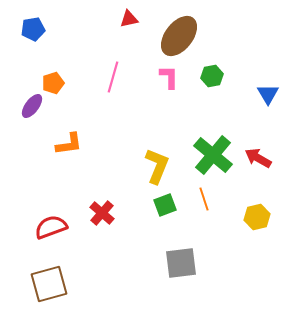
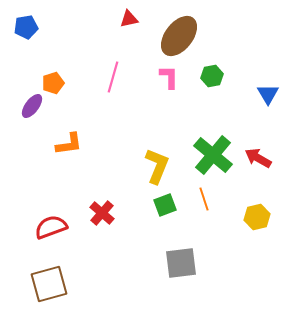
blue pentagon: moved 7 px left, 2 px up
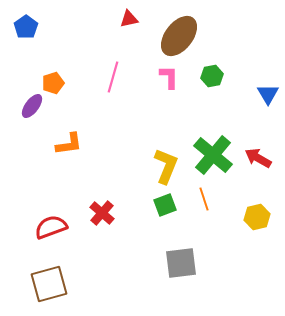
blue pentagon: rotated 25 degrees counterclockwise
yellow L-shape: moved 9 px right
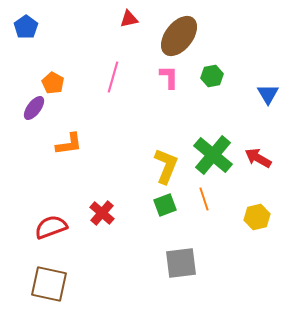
orange pentagon: rotated 25 degrees counterclockwise
purple ellipse: moved 2 px right, 2 px down
brown square: rotated 27 degrees clockwise
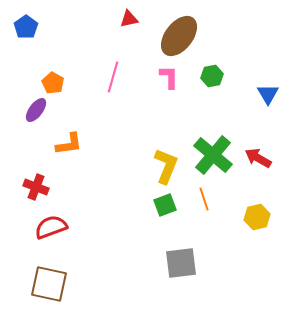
purple ellipse: moved 2 px right, 2 px down
red cross: moved 66 px left, 26 px up; rotated 20 degrees counterclockwise
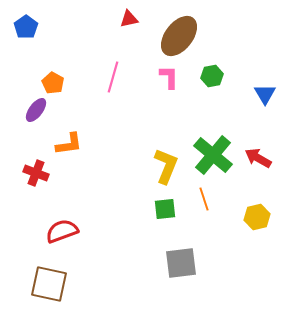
blue triangle: moved 3 px left
red cross: moved 14 px up
green square: moved 4 px down; rotated 15 degrees clockwise
red semicircle: moved 11 px right, 4 px down
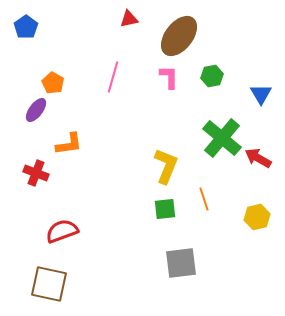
blue triangle: moved 4 px left
green cross: moved 9 px right, 17 px up
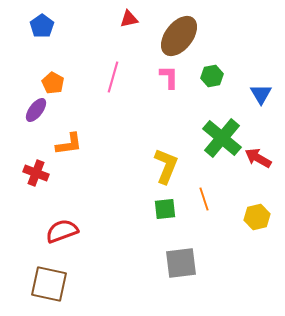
blue pentagon: moved 16 px right, 1 px up
